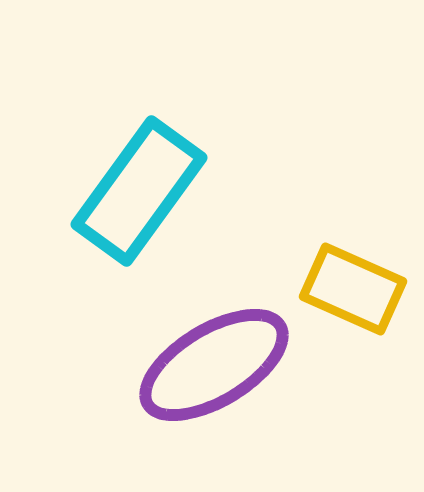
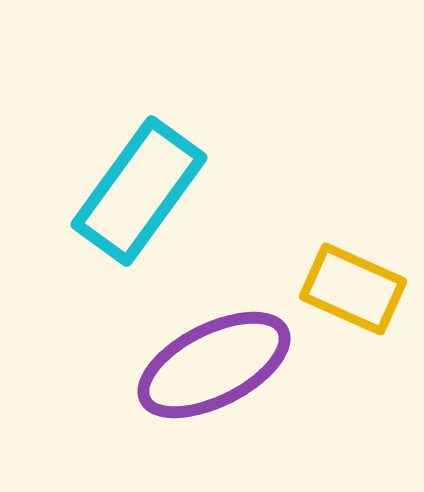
purple ellipse: rotated 4 degrees clockwise
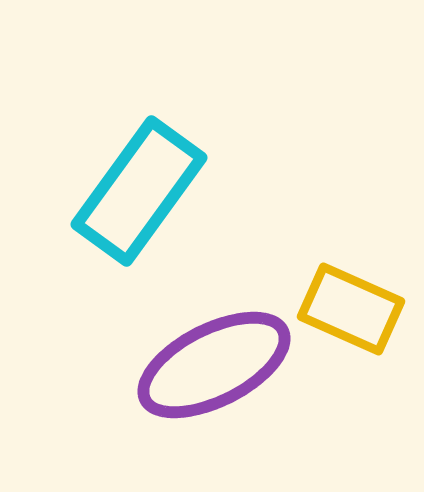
yellow rectangle: moved 2 px left, 20 px down
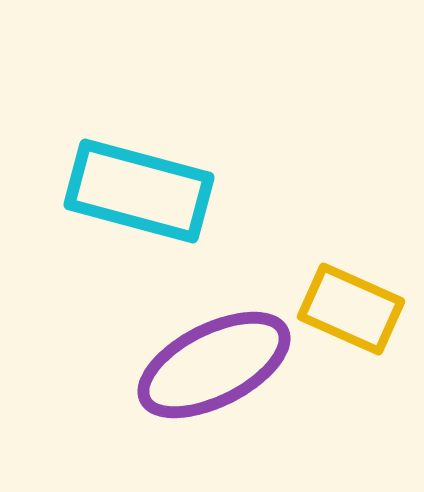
cyan rectangle: rotated 69 degrees clockwise
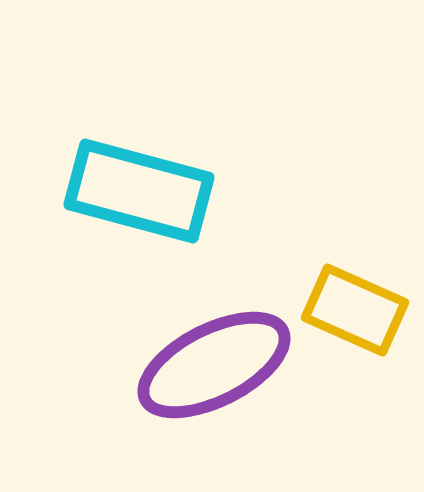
yellow rectangle: moved 4 px right, 1 px down
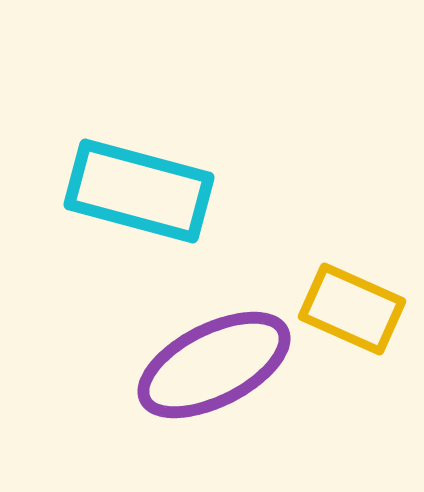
yellow rectangle: moved 3 px left, 1 px up
